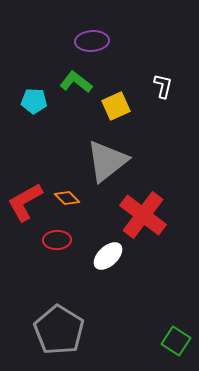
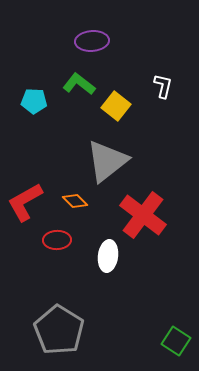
green L-shape: moved 3 px right, 2 px down
yellow square: rotated 28 degrees counterclockwise
orange diamond: moved 8 px right, 3 px down
white ellipse: rotated 40 degrees counterclockwise
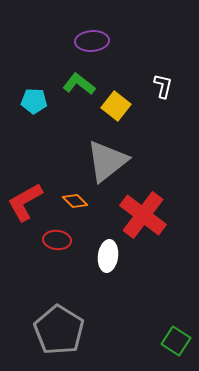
red ellipse: rotated 8 degrees clockwise
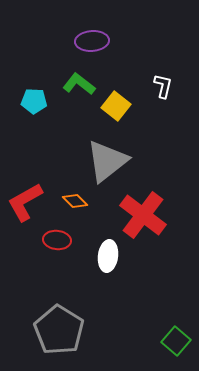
green square: rotated 8 degrees clockwise
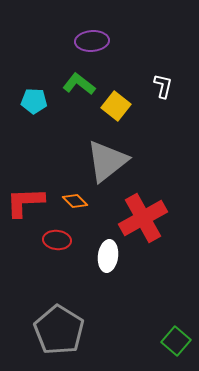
red L-shape: rotated 27 degrees clockwise
red cross: moved 3 px down; rotated 24 degrees clockwise
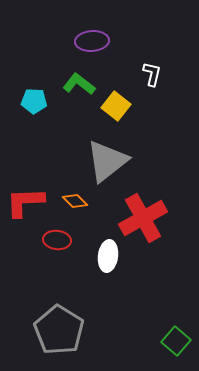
white L-shape: moved 11 px left, 12 px up
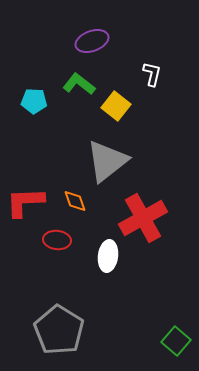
purple ellipse: rotated 16 degrees counterclockwise
orange diamond: rotated 25 degrees clockwise
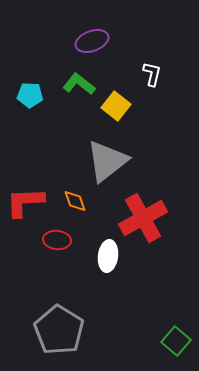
cyan pentagon: moved 4 px left, 6 px up
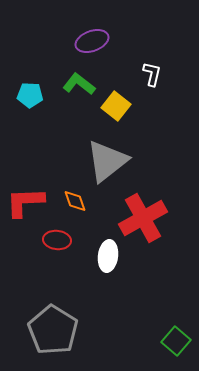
gray pentagon: moved 6 px left
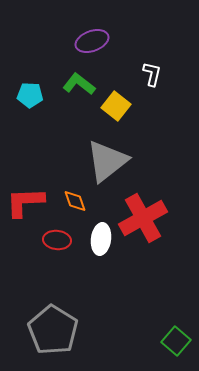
white ellipse: moved 7 px left, 17 px up
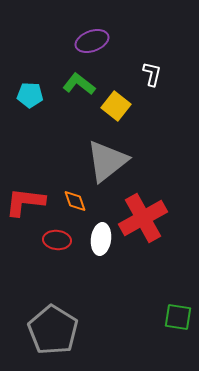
red L-shape: rotated 9 degrees clockwise
green square: moved 2 px right, 24 px up; rotated 32 degrees counterclockwise
